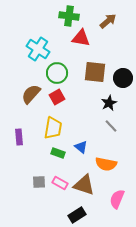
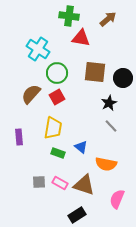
brown arrow: moved 2 px up
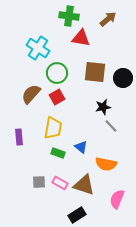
cyan cross: moved 1 px up
black star: moved 6 px left, 4 px down; rotated 14 degrees clockwise
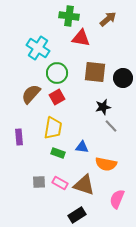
blue triangle: moved 1 px right; rotated 32 degrees counterclockwise
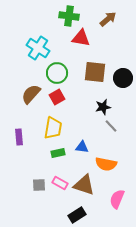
green rectangle: rotated 32 degrees counterclockwise
gray square: moved 3 px down
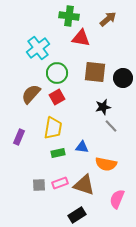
cyan cross: rotated 20 degrees clockwise
purple rectangle: rotated 28 degrees clockwise
pink rectangle: rotated 49 degrees counterclockwise
